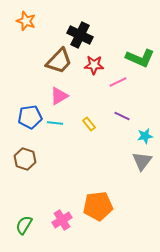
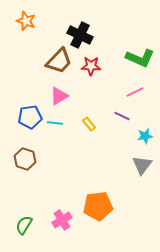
red star: moved 3 px left, 1 px down
pink line: moved 17 px right, 10 px down
gray triangle: moved 4 px down
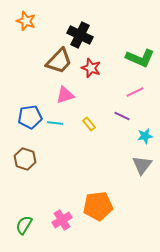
red star: moved 2 px down; rotated 18 degrees clockwise
pink triangle: moved 6 px right, 1 px up; rotated 12 degrees clockwise
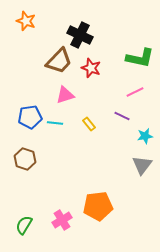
green L-shape: rotated 12 degrees counterclockwise
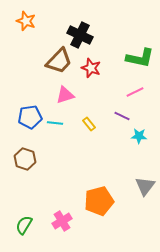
cyan star: moved 6 px left; rotated 14 degrees clockwise
gray triangle: moved 3 px right, 21 px down
orange pentagon: moved 1 px right, 5 px up; rotated 8 degrees counterclockwise
pink cross: moved 1 px down
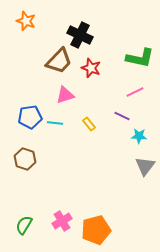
gray triangle: moved 20 px up
orange pentagon: moved 3 px left, 29 px down
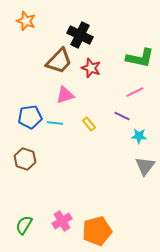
orange pentagon: moved 1 px right, 1 px down
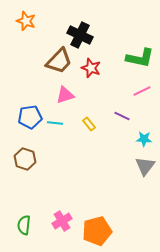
pink line: moved 7 px right, 1 px up
cyan star: moved 5 px right, 3 px down
green semicircle: rotated 24 degrees counterclockwise
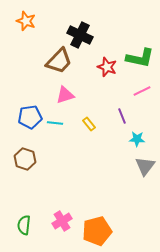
red star: moved 16 px right, 1 px up
purple line: rotated 42 degrees clockwise
cyan star: moved 7 px left
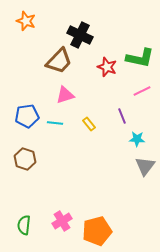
blue pentagon: moved 3 px left, 1 px up
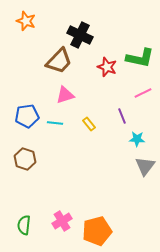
pink line: moved 1 px right, 2 px down
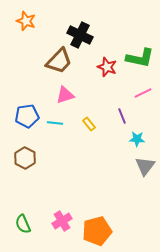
brown hexagon: moved 1 px up; rotated 10 degrees clockwise
green semicircle: moved 1 px left, 1 px up; rotated 30 degrees counterclockwise
